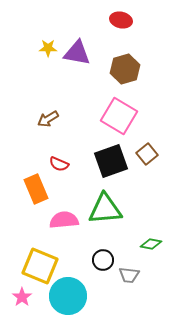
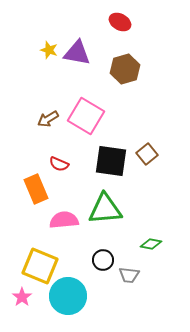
red ellipse: moved 1 px left, 2 px down; rotated 15 degrees clockwise
yellow star: moved 1 px right, 2 px down; rotated 18 degrees clockwise
pink square: moved 33 px left
black square: rotated 28 degrees clockwise
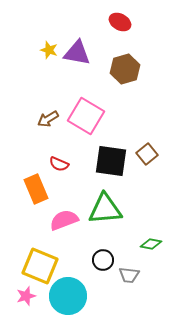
pink semicircle: rotated 16 degrees counterclockwise
pink star: moved 4 px right, 1 px up; rotated 18 degrees clockwise
